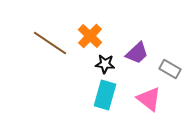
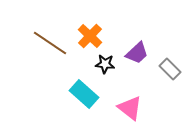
gray rectangle: rotated 15 degrees clockwise
cyan rectangle: moved 21 px left, 1 px up; rotated 64 degrees counterclockwise
pink triangle: moved 19 px left, 9 px down
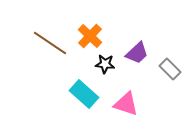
pink triangle: moved 4 px left, 4 px up; rotated 20 degrees counterclockwise
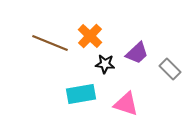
brown line: rotated 12 degrees counterclockwise
cyan rectangle: moved 3 px left; rotated 52 degrees counterclockwise
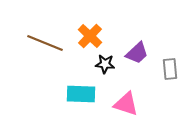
brown line: moved 5 px left
gray rectangle: rotated 40 degrees clockwise
cyan rectangle: rotated 12 degrees clockwise
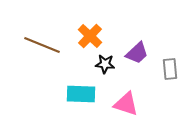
brown line: moved 3 px left, 2 px down
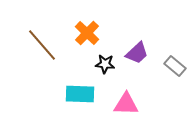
orange cross: moved 3 px left, 3 px up
brown line: rotated 27 degrees clockwise
gray rectangle: moved 5 px right, 3 px up; rotated 45 degrees counterclockwise
cyan rectangle: moved 1 px left
pink triangle: rotated 16 degrees counterclockwise
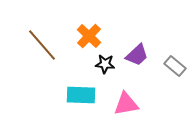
orange cross: moved 2 px right, 3 px down
purple trapezoid: moved 2 px down
cyan rectangle: moved 1 px right, 1 px down
pink triangle: rotated 12 degrees counterclockwise
